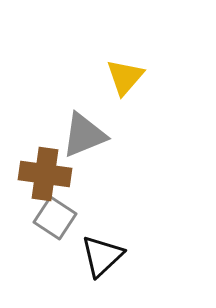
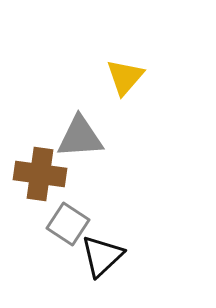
gray triangle: moved 4 px left, 2 px down; rotated 18 degrees clockwise
brown cross: moved 5 px left
gray square: moved 13 px right, 6 px down
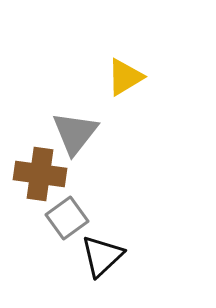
yellow triangle: rotated 18 degrees clockwise
gray triangle: moved 5 px left, 4 px up; rotated 48 degrees counterclockwise
gray square: moved 1 px left, 6 px up; rotated 21 degrees clockwise
